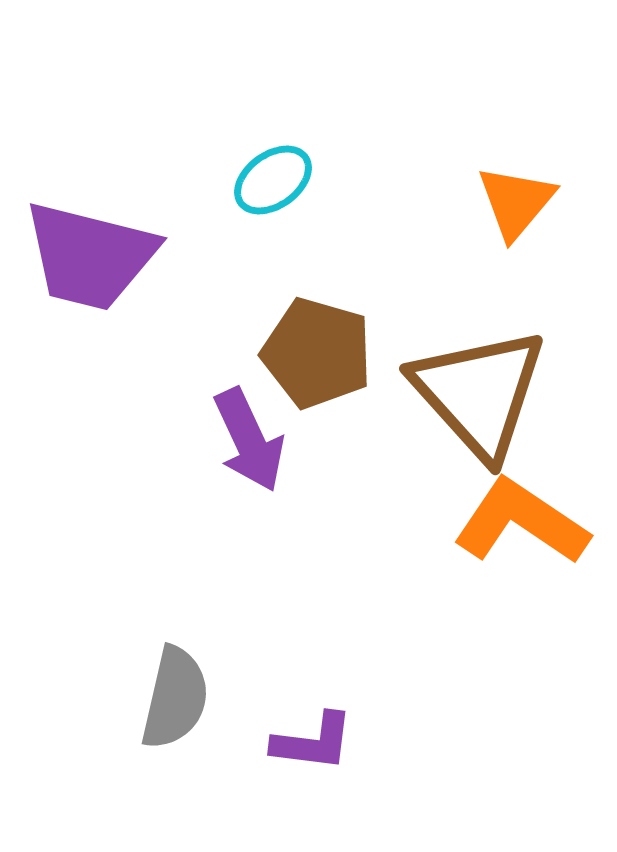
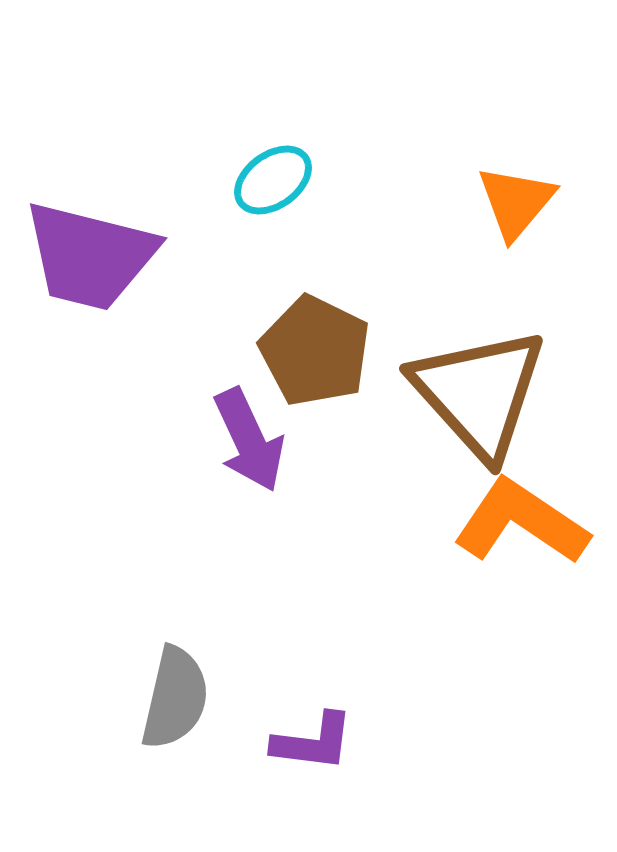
brown pentagon: moved 2 px left, 2 px up; rotated 10 degrees clockwise
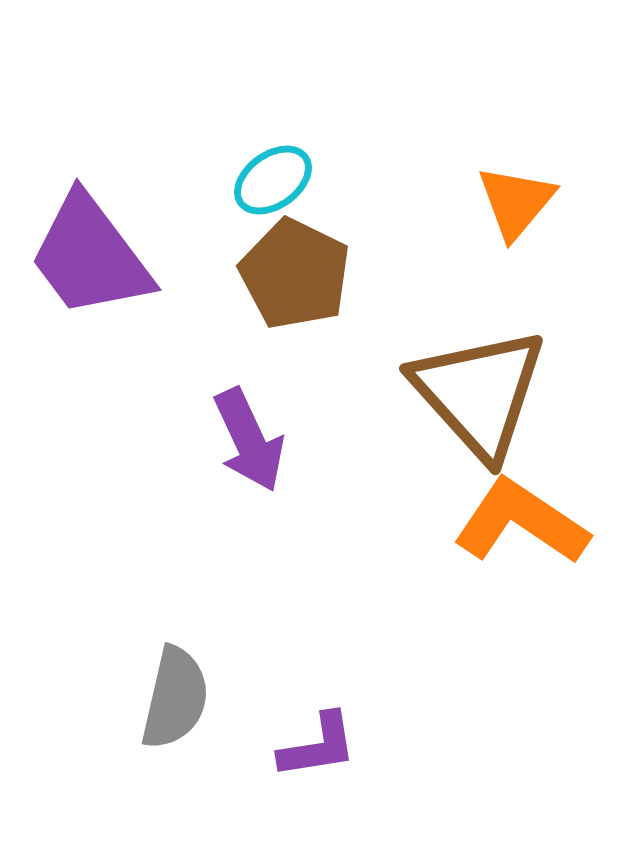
purple trapezoid: rotated 39 degrees clockwise
brown pentagon: moved 20 px left, 77 px up
purple L-shape: moved 5 px right, 4 px down; rotated 16 degrees counterclockwise
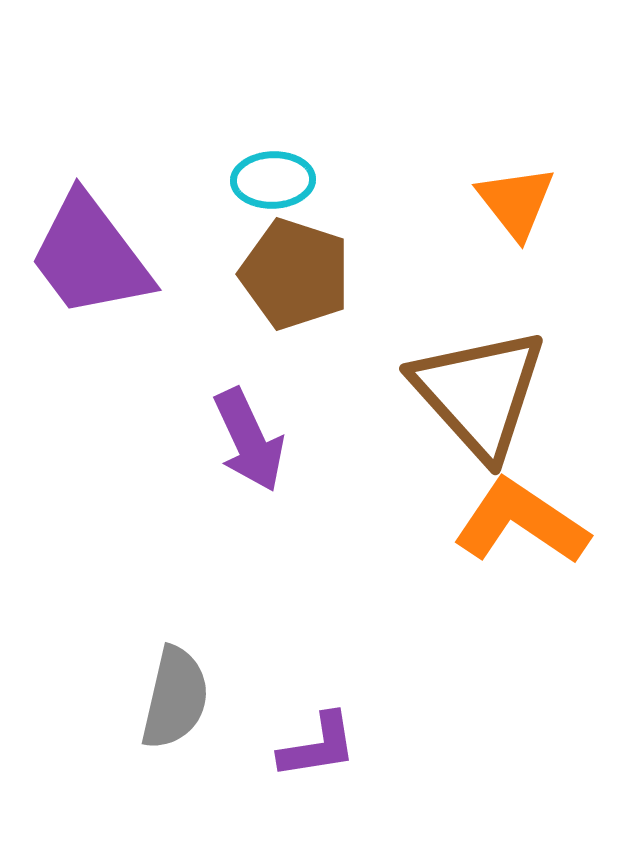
cyan ellipse: rotated 34 degrees clockwise
orange triangle: rotated 18 degrees counterclockwise
brown pentagon: rotated 8 degrees counterclockwise
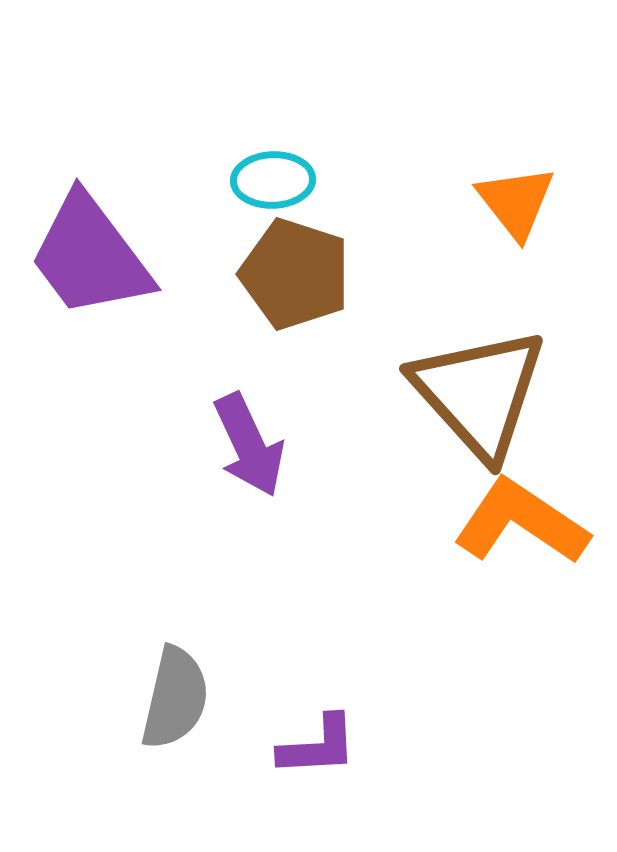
purple arrow: moved 5 px down
purple L-shape: rotated 6 degrees clockwise
